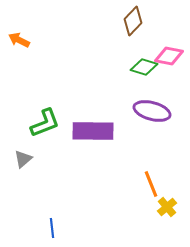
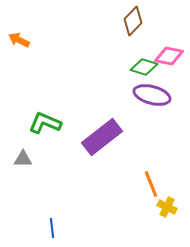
purple ellipse: moved 16 px up
green L-shape: rotated 136 degrees counterclockwise
purple rectangle: moved 9 px right, 6 px down; rotated 39 degrees counterclockwise
gray triangle: rotated 42 degrees clockwise
yellow cross: rotated 24 degrees counterclockwise
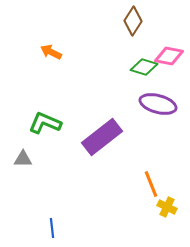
brown diamond: rotated 12 degrees counterclockwise
orange arrow: moved 32 px right, 12 px down
purple ellipse: moved 6 px right, 9 px down
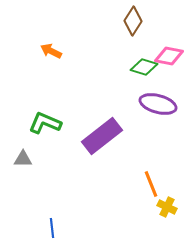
orange arrow: moved 1 px up
purple rectangle: moved 1 px up
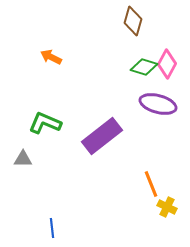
brown diamond: rotated 16 degrees counterclockwise
orange arrow: moved 6 px down
pink diamond: moved 2 px left, 8 px down; rotated 72 degrees counterclockwise
